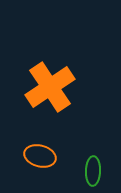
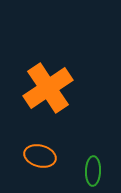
orange cross: moved 2 px left, 1 px down
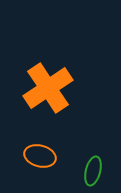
green ellipse: rotated 12 degrees clockwise
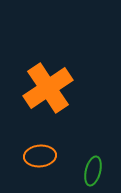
orange ellipse: rotated 20 degrees counterclockwise
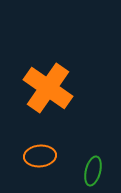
orange cross: rotated 21 degrees counterclockwise
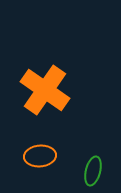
orange cross: moved 3 px left, 2 px down
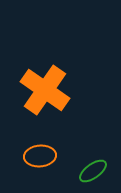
green ellipse: rotated 40 degrees clockwise
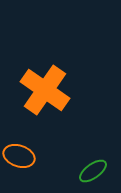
orange ellipse: moved 21 px left; rotated 24 degrees clockwise
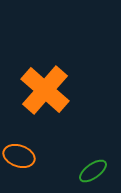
orange cross: rotated 6 degrees clockwise
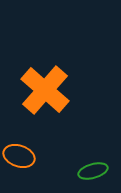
green ellipse: rotated 20 degrees clockwise
